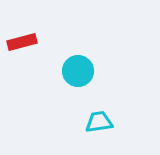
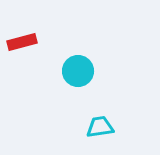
cyan trapezoid: moved 1 px right, 5 px down
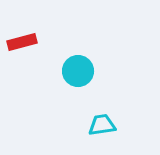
cyan trapezoid: moved 2 px right, 2 px up
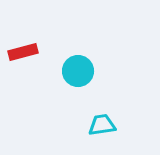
red rectangle: moved 1 px right, 10 px down
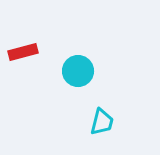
cyan trapezoid: moved 3 px up; rotated 112 degrees clockwise
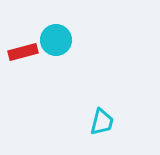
cyan circle: moved 22 px left, 31 px up
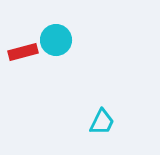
cyan trapezoid: rotated 12 degrees clockwise
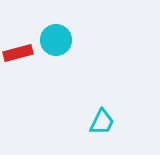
red rectangle: moved 5 px left, 1 px down
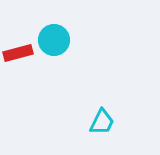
cyan circle: moved 2 px left
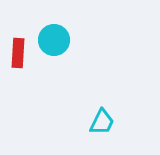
red rectangle: rotated 72 degrees counterclockwise
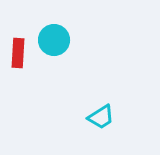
cyan trapezoid: moved 1 px left, 5 px up; rotated 32 degrees clockwise
